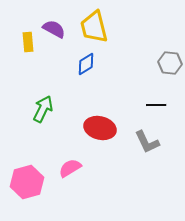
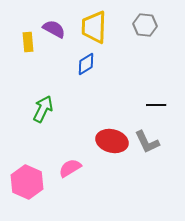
yellow trapezoid: rotated 16 degrees clockwise
gray hexagon: moved 25 px left, 38 px up
red ellipse: moved 12 px right, 13 px down
pink hexagon: rotated 20 degrees counterclockwise
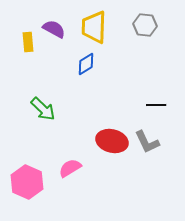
green arrow: rotated 108 degrees clockwise
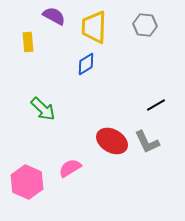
purple semicircle: moved 13 px up
black line: rotated 30 degrees counterclockwise
red ellipse: rotated 16 degrees clockwise
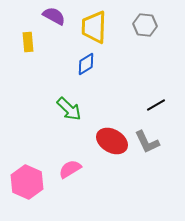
green arrow: moved 26 px right
pink semicircle: moved 1 px down
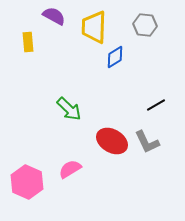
blue diamond: moved 29 px right, 7 px up
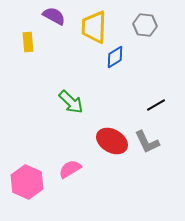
green arrow: moved 2 px right, 7 px up
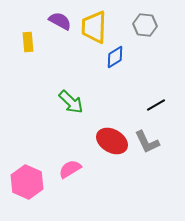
purple semicircle: moved 6 px right, 5 px down
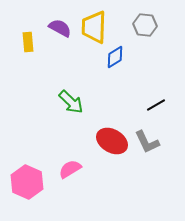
purple semicircle: moved 7 px down
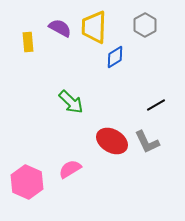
gray hexagon: rotated 25 degrees clockwise
